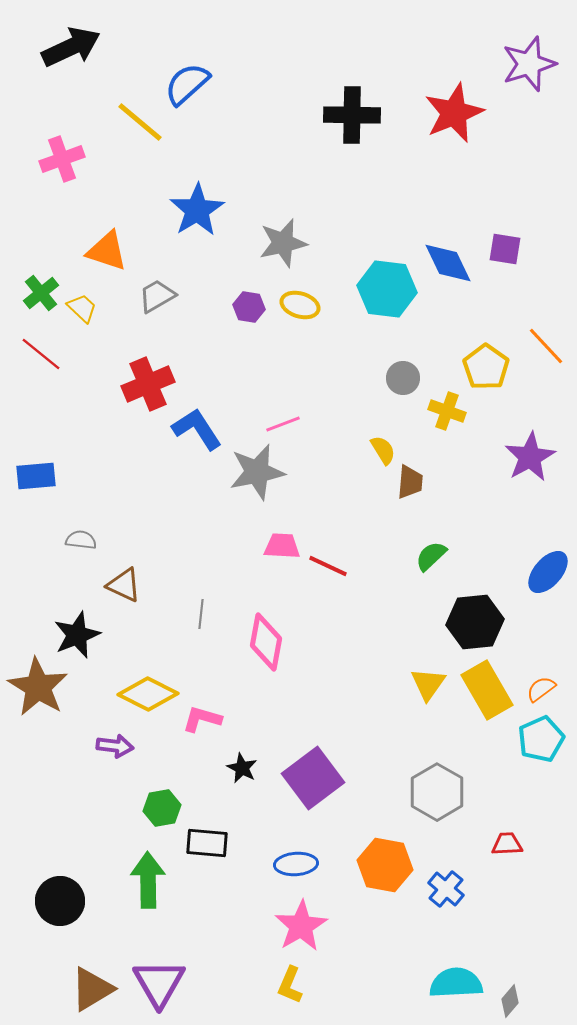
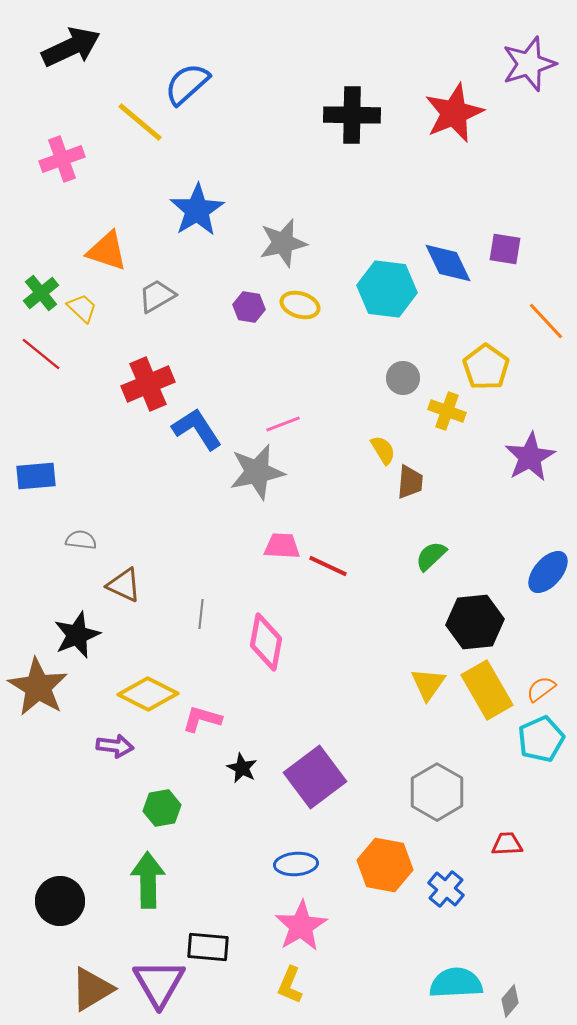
orange line at (546, 346): moved 25 px up
purple square at (313, 778): moved 2 px right, 1 px up
black rectangle at (207, 843): moved 1 px right, 104 px down
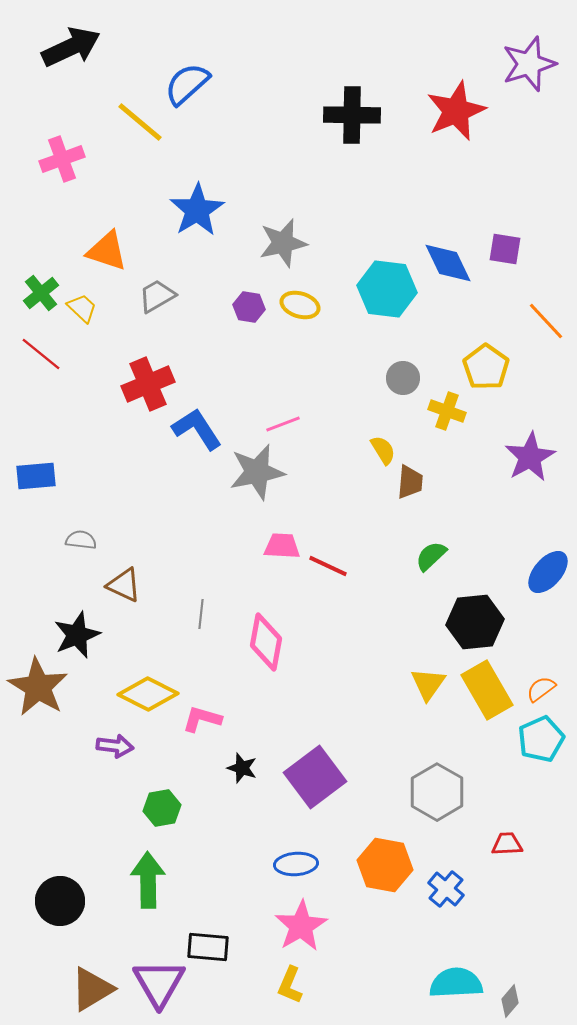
red star at (454, 113): moved 2 px right, 2 px up
black star at (242, 768): rotated 8 degrees counterclockwise
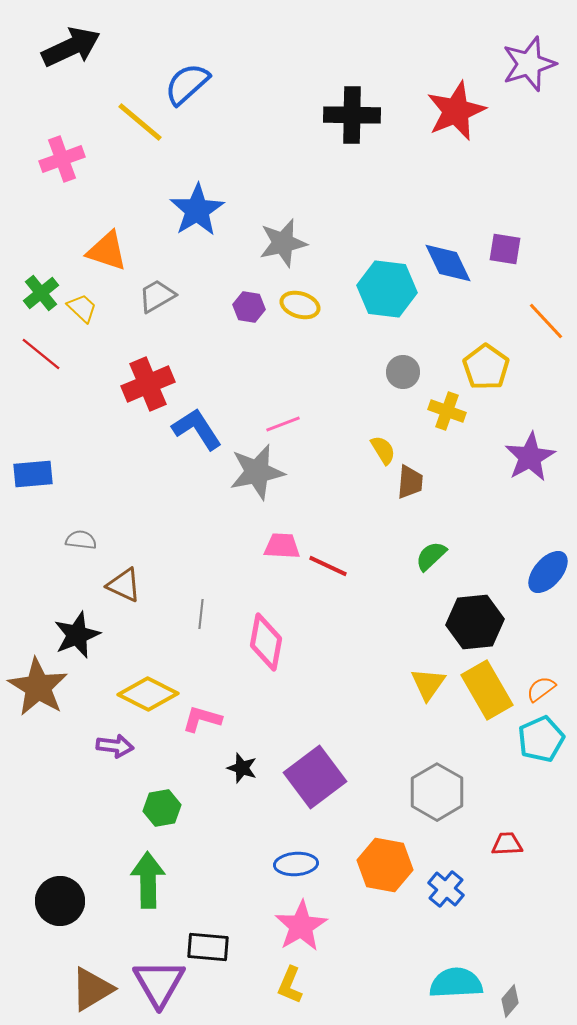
gray circle at (403, 378): moved 6 px up
blue rectangle at (36, 476): moved 3 px left, 2 px up
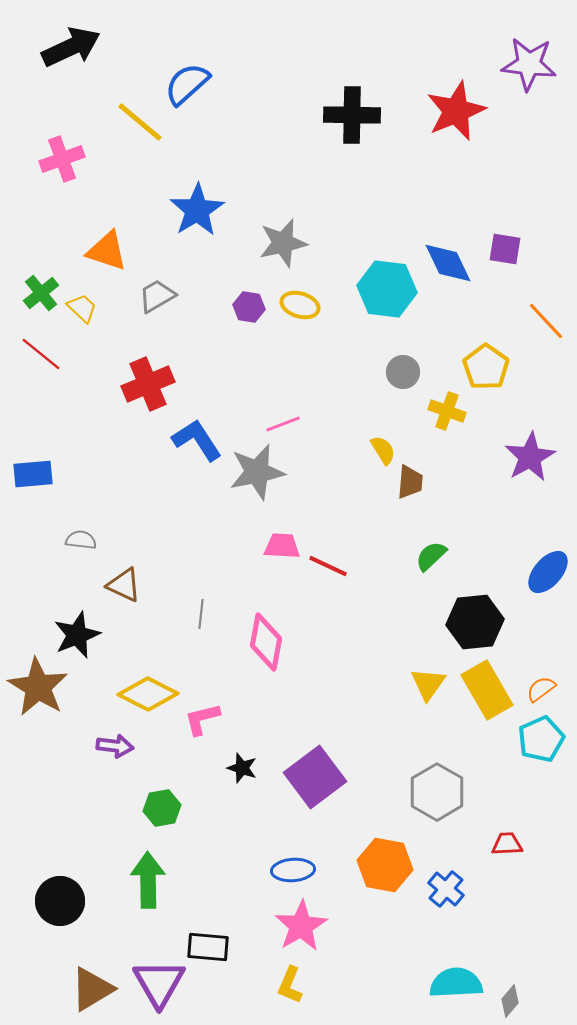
purple star at (529, 64): rotated 24 degrees clockwise
blue L-shape at (197, 429): moved 11 px down
pink L-shape at (202, 719): rotated 30 degrees counterclockwise
blue ellipse at (296, 864): moved 3 px left, 6 px down
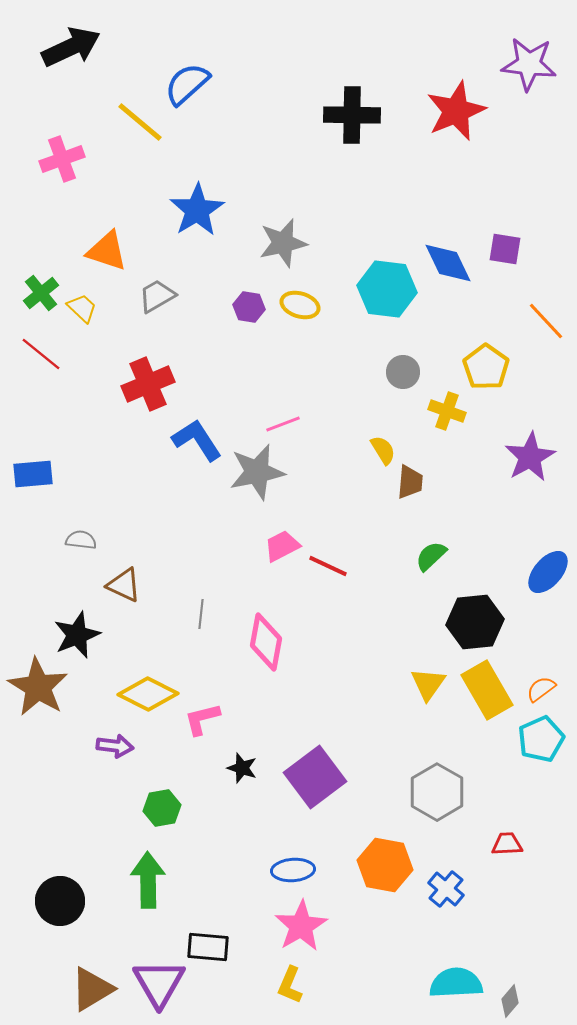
pink trapezoid at (282, 546): rotated 30 degrees counterclockwise
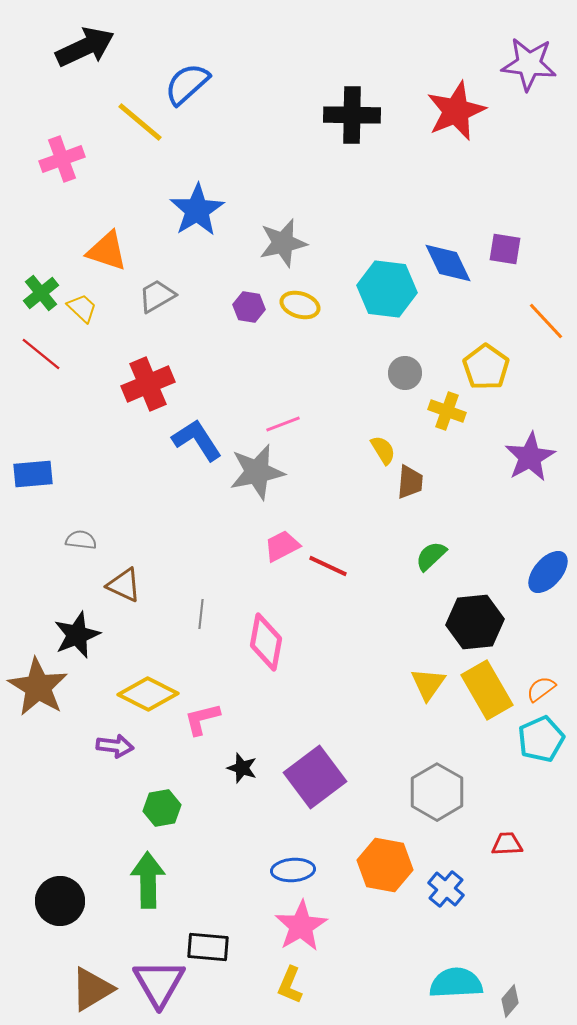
black arrow at (71, 47): moved 14 px right
gray circle at (403, 372): moved 2 px right, 1 px down
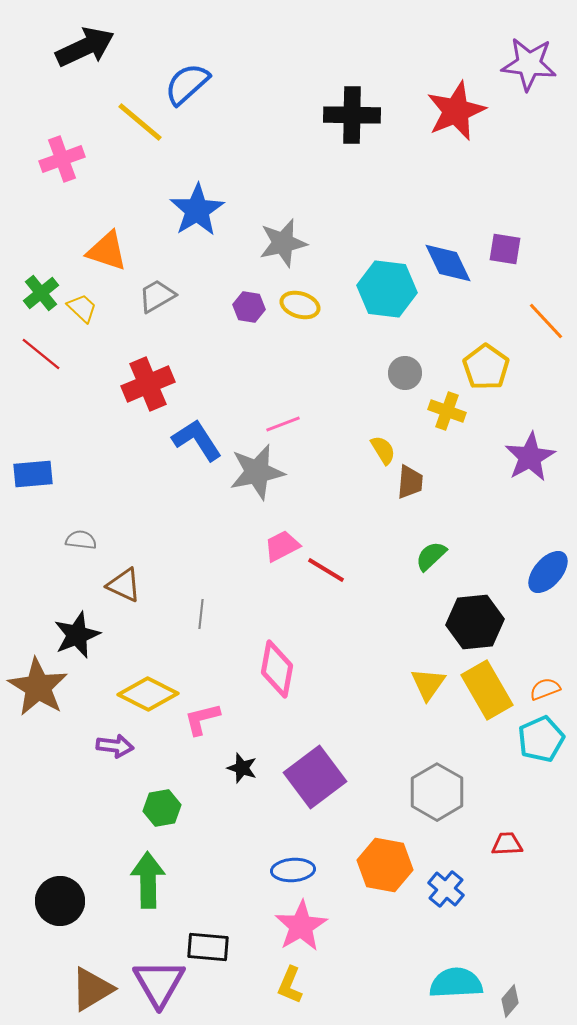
red line at (328, 566): moved 2 px left, 4 px down; rotated 6 degrees clockwise
pink diamond at (266, 642): moved 11 px right, 27 px down
orange semicircle at (541, 689): moved 4 px right; rotated 16 degrees clockwise
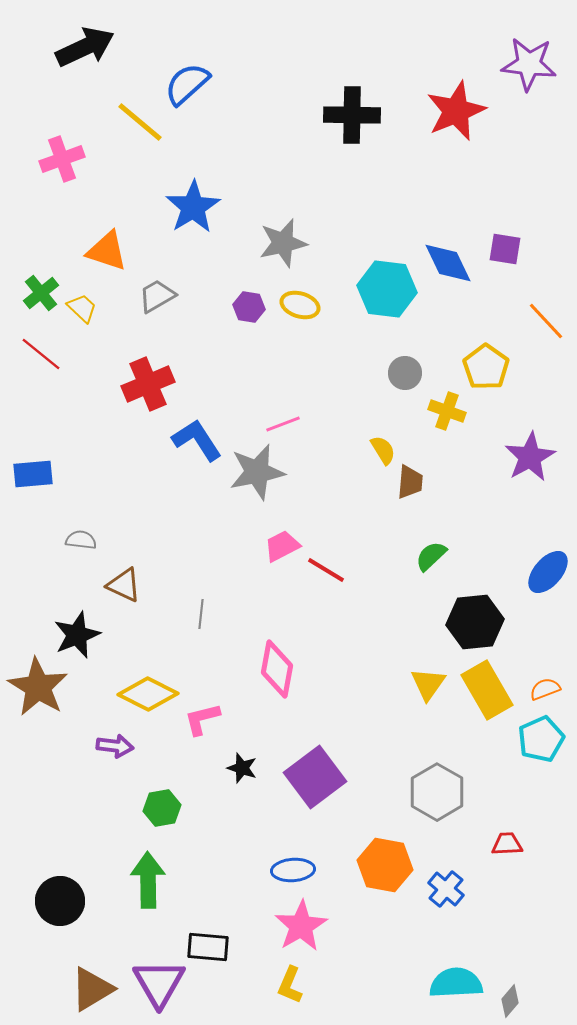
blue star at (197, 210): moved 4 px left, 3 px up
